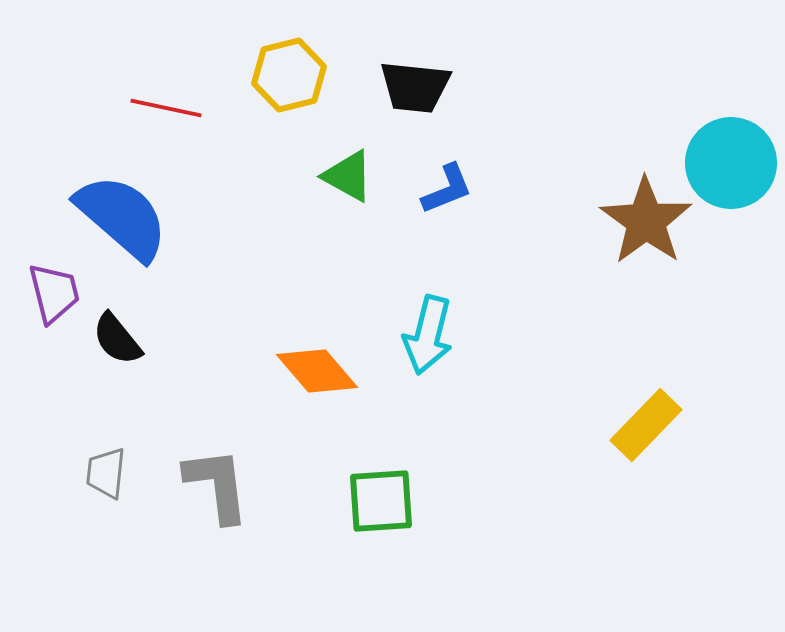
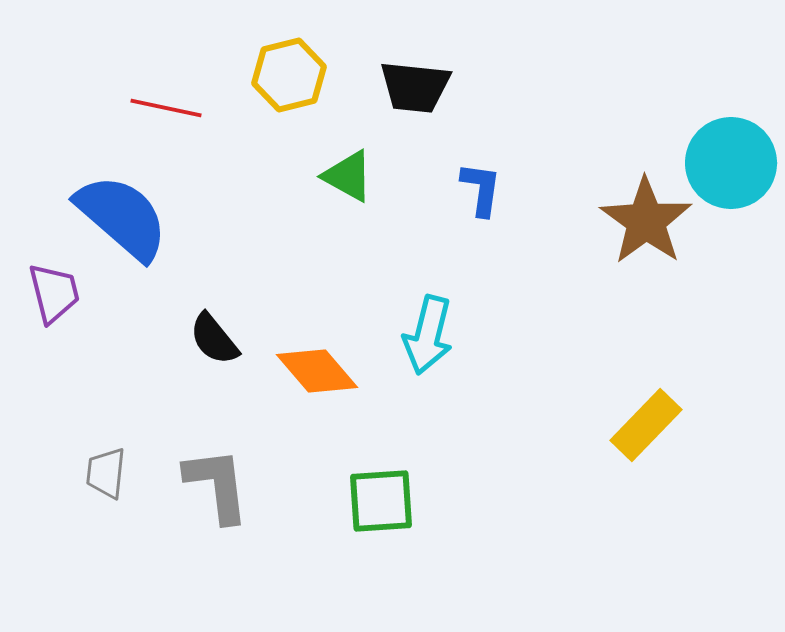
blue L-shape: moved 34 px right; rotated 60 degrees counterclockwise
black semicircle: moved 97 px right
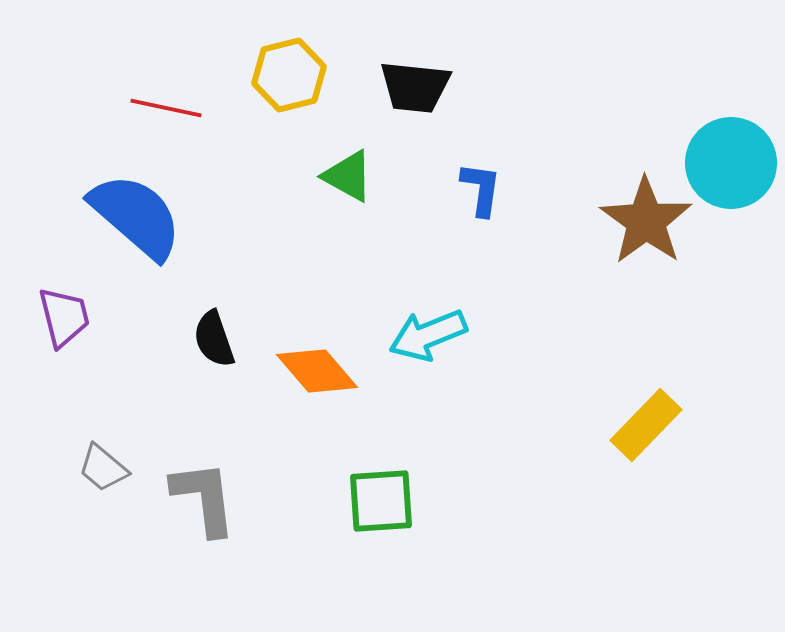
blue semicircle: moved 14 px right, 1 px up
purple trapezoid: moved 10 px right, 24 px down
cyan arrow: rotated 54 degrees clockwise
black semicircle: rotated 20 degrees clockwise
gray trapezoid: moved 3 px left, 5 px up; rotated 56 degrees counterclockwise
gray L-shape: moved 13 px left, 13 px down
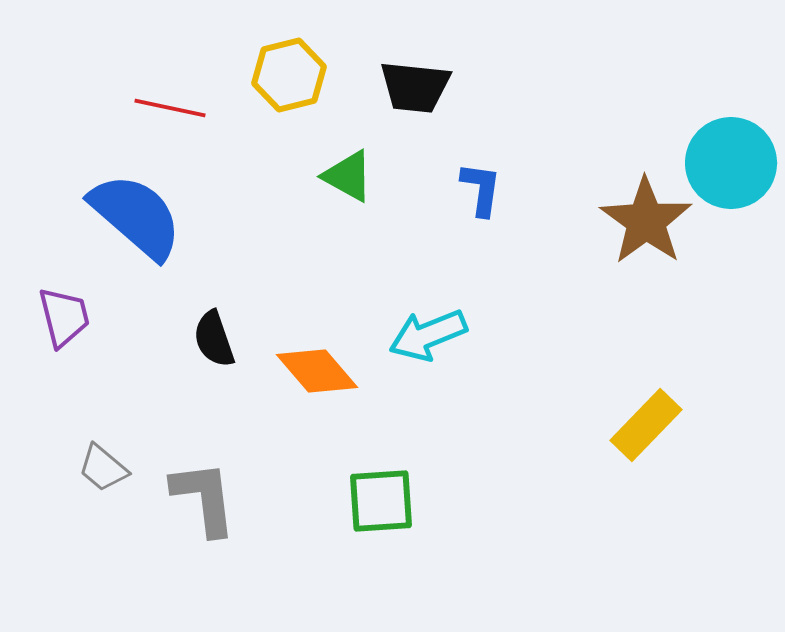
red line: moved 4 px right
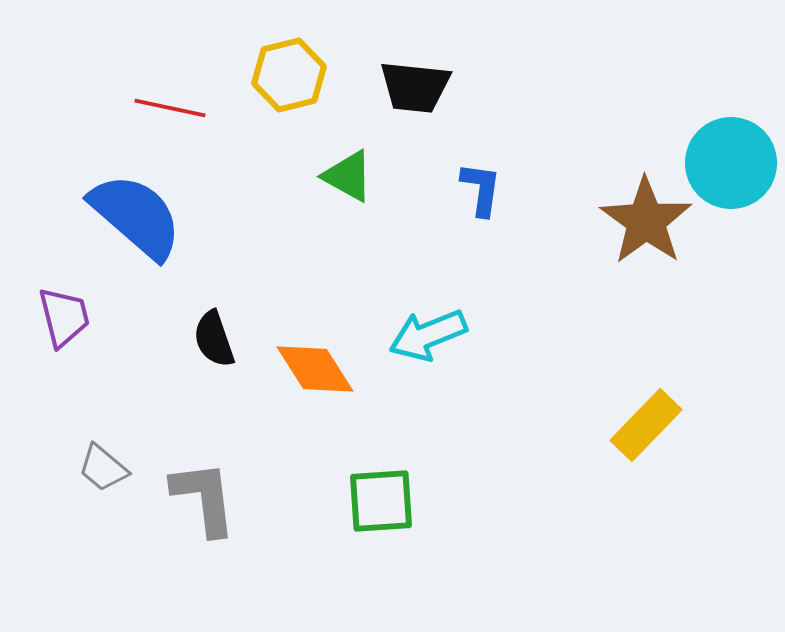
orange diamond: moved 2 px left, 2 px up; rotated 8 degrees clockwise
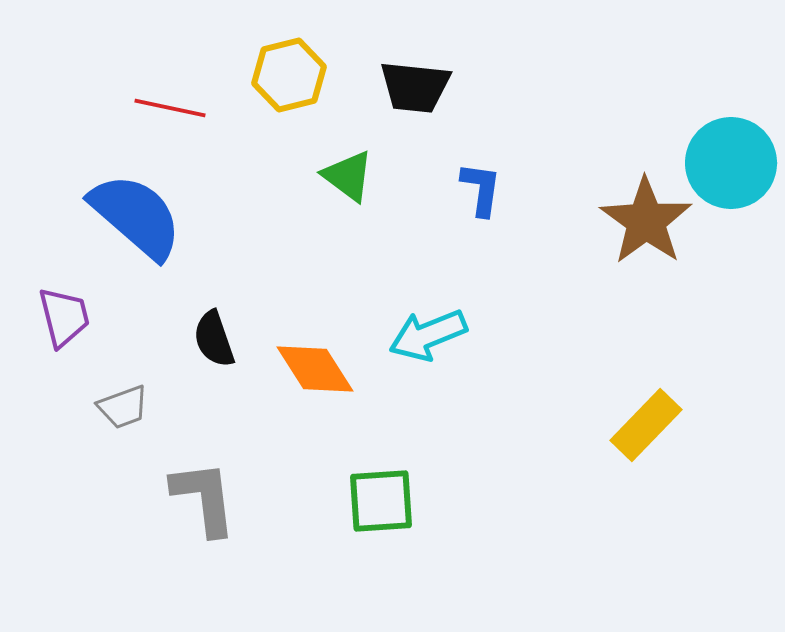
green triangle: rotated 8 degrees clockwise
gray trapezoid: moved 20 px right, 61 px up; rotated 60 degrees counterclockwise
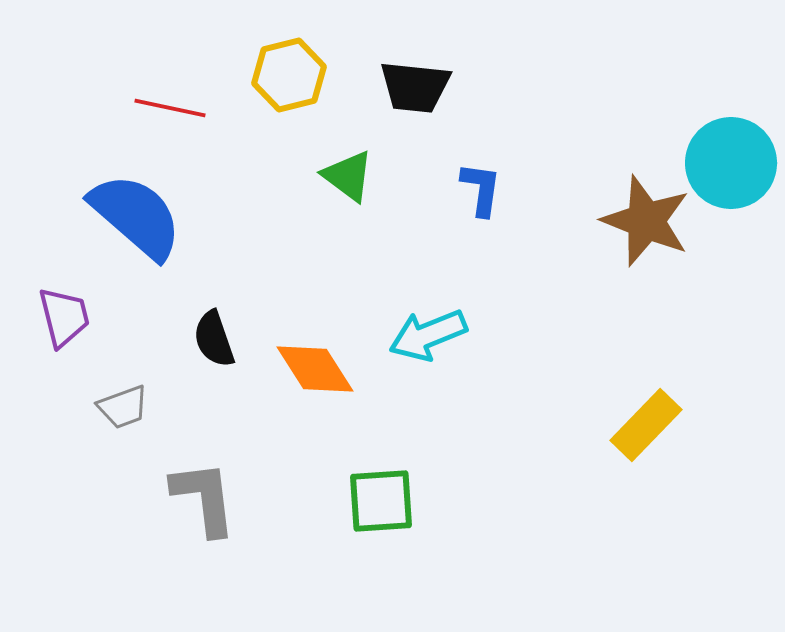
brown star: rotated 14 degrees counterclockwise
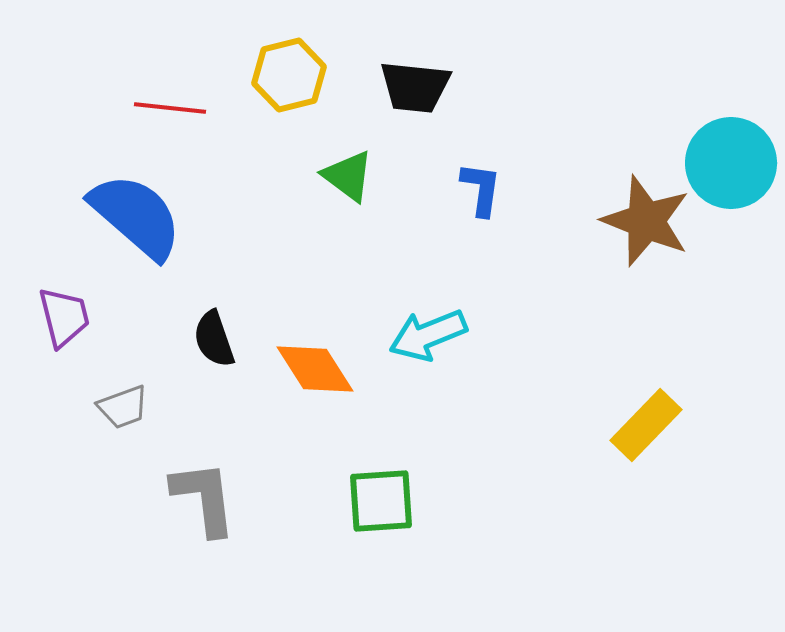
red line: rotated 6 degrees counterclockwise
